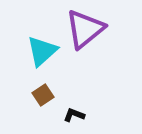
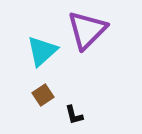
purple triangle: moved 2 px right, 1 px down; rotated 6 degrees counterclockwise
black L-shape: rotated 125 degrees counterclockwise
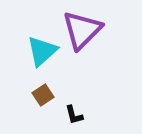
purple triangle: moved 5 px left
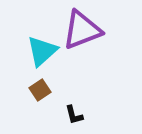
purple triangle: rotated 24 degrees clockwise
brown square: moved 3 px left, 5 px up
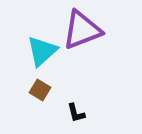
brown square: rotated 25 degrees counterclockwise
black L-shape: moved 2 px right, 2 px up
